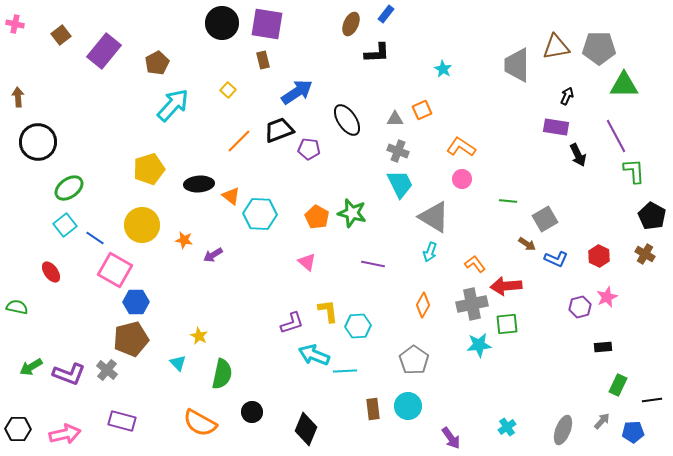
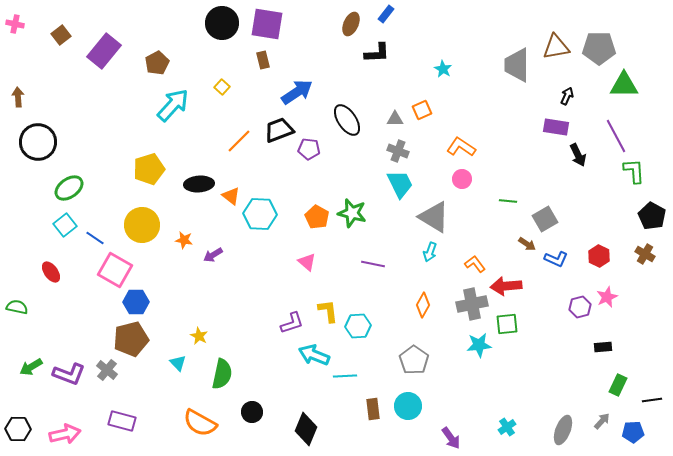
yellow square at (228, 90): moved 6 px left, 3 px up
cyan line at (345, 371): moved 5 px down
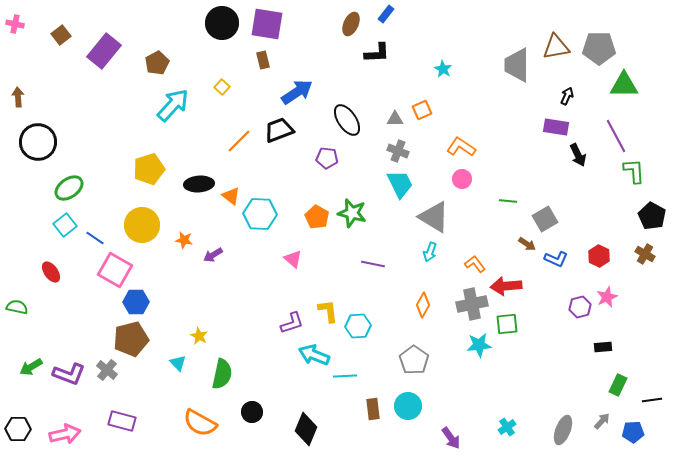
purple pentagon at (309, 149): moved 18 px right, 9 px down
pink triangle at (307, 262): moved 14 px left, 3 px up
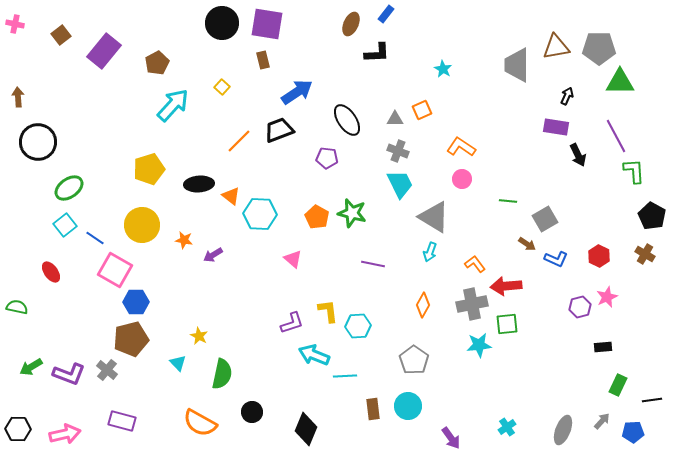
green triangle at (624, 85): moved 4 px left, 3 px up
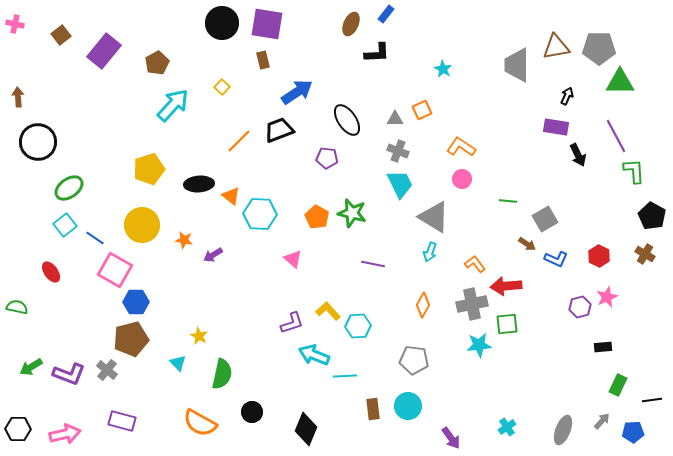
yellow L-shape at (328, 311): rotated 35 degrees counterclockwise
gray pentagon at (414, 360): rotated 28 degrees counterclockwise
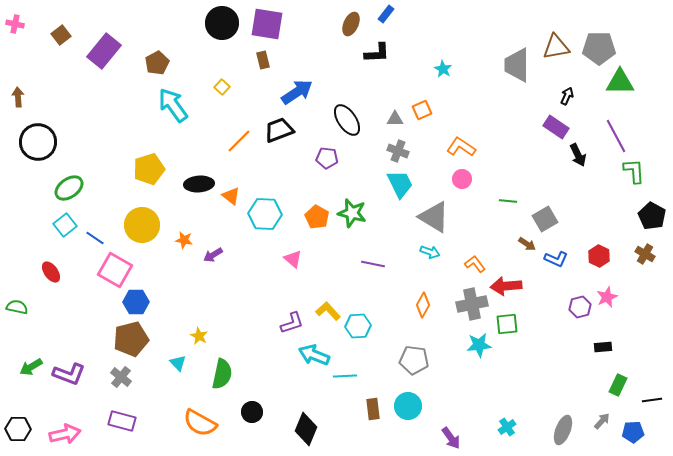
cyan arrow at (173, 105): rotated 78 degrees counterclockwise
purple rectangle at (556, 127): rotated 25 degrees clockwise
cyan hexagon at (260, 214): moved 5 px right
cyan arrow at (430, 252): rotated 90 degrees counterclockwise
gray cross at (107, 370): moved 14 px right, 7 px down
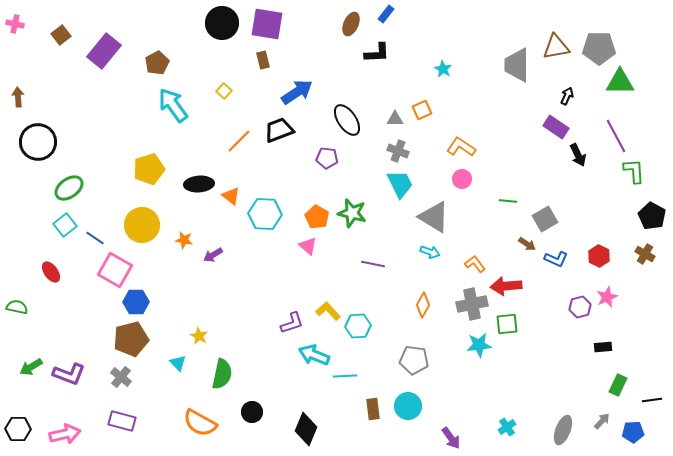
yellow square at (222, 87): moved 2 px right, 4 px down
pink triangle at (293, 259): moved 15 px right, 13 px up
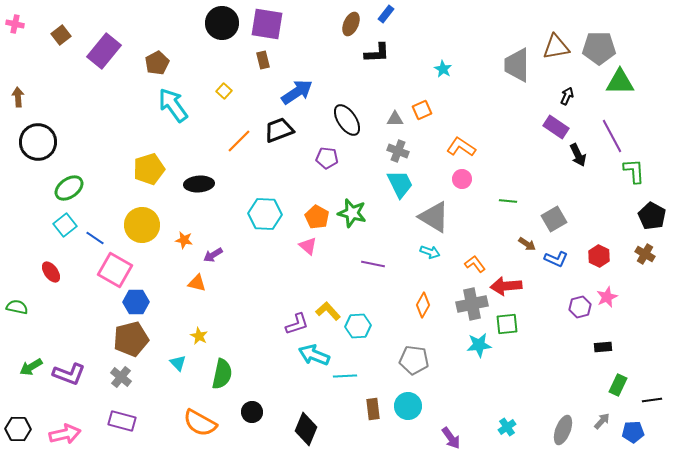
purple line at (616, 136): moved 4 px left
orange triangle at (231, 196): moved 34 px left, 87 px down; rotated 24 degrees counterclockwise
gray square at (545, 219): moved 9 px right
purple L-shape at (292, 323): moved 5 px right, 1 px down
